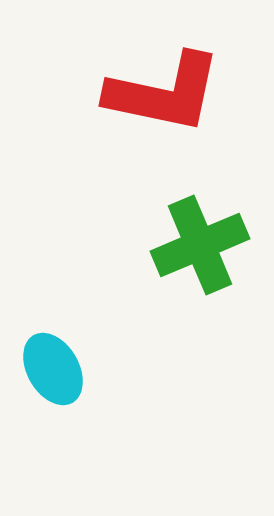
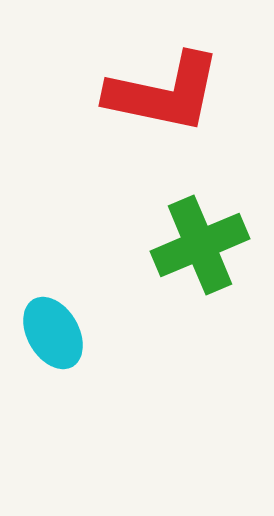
cyan ellipse: moved 36 px up
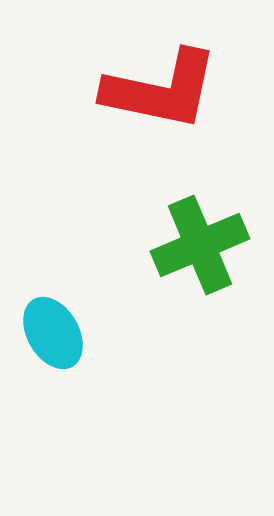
red L-shape: moved 3 px left, 3 px up
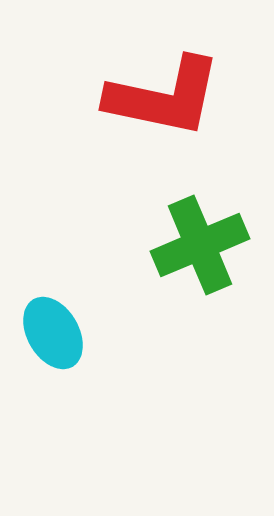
red L-shape: moved 3 px right, 7 px down
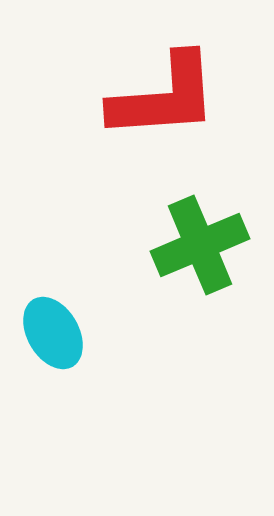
red L-shape: rotated 16 degrees counterclockwise
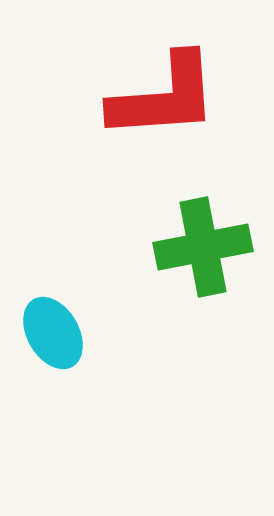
green cross: moved 3 px right, 2 px down; rotated 12 degrees clockwise
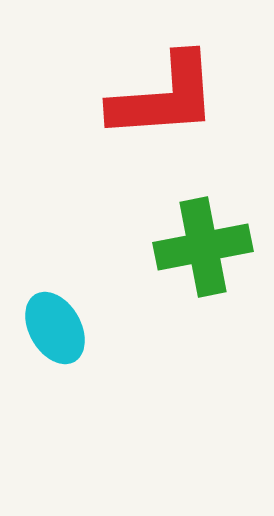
cyan ellipse: moved 2 px right, 5 px up
